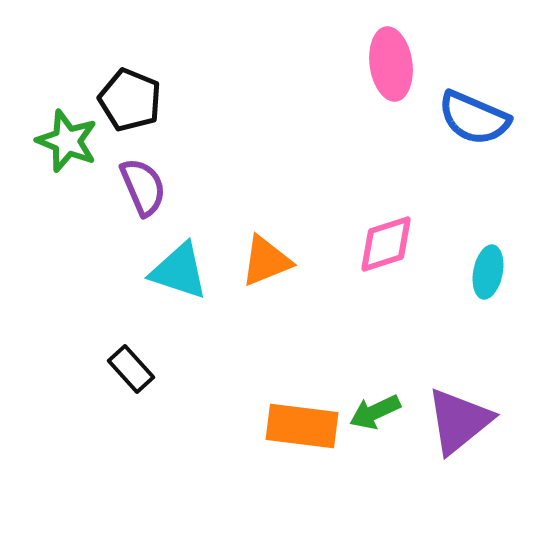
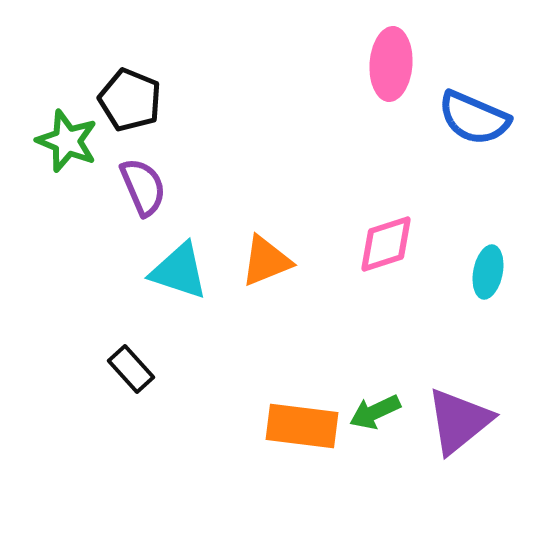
pink ellipse: rotated 12 degrees clockwise
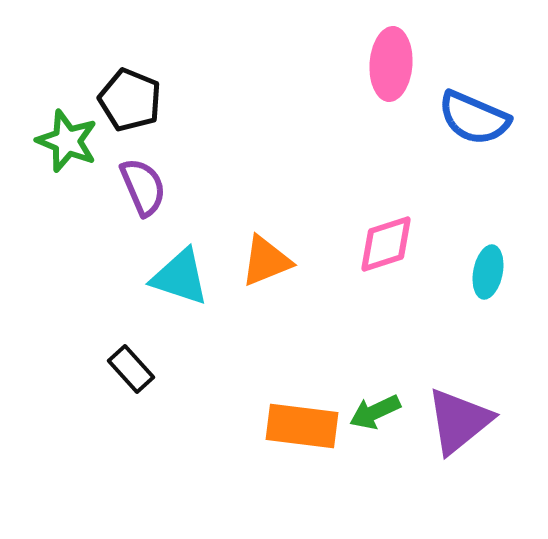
cyan triangle: moved 1 px right, 6 px down
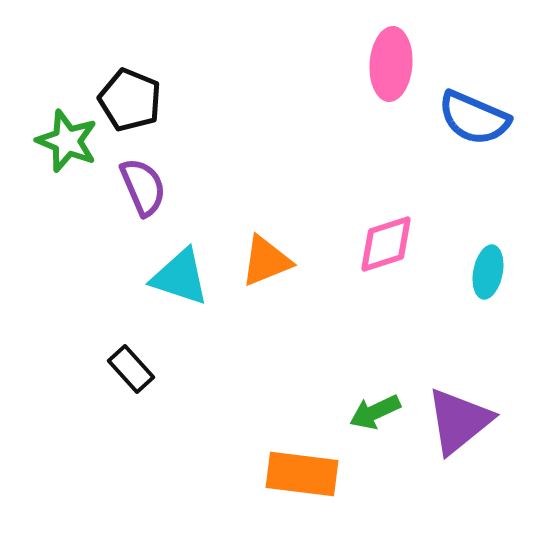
orange rectangle: moved 48 px down
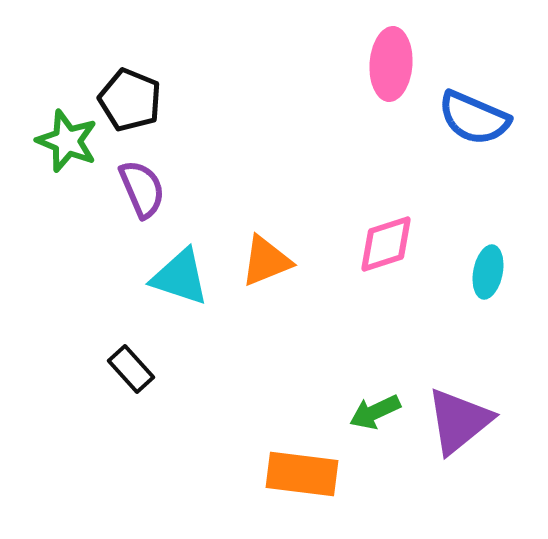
purple semicircle: moved 1 px left, 2 px down
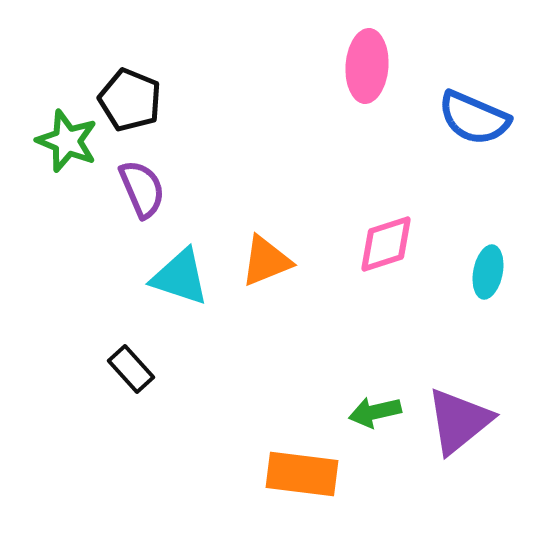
pink ellipse: moved 24 px left, 2 px down
green arrow: rotated 12 degrees clockwise
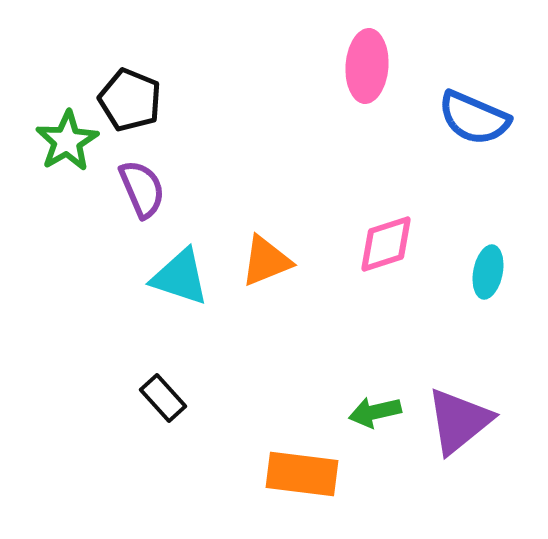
green star: rotated 20 degrees clockwise
black rectangle: moved 32 px right, 29 px down
